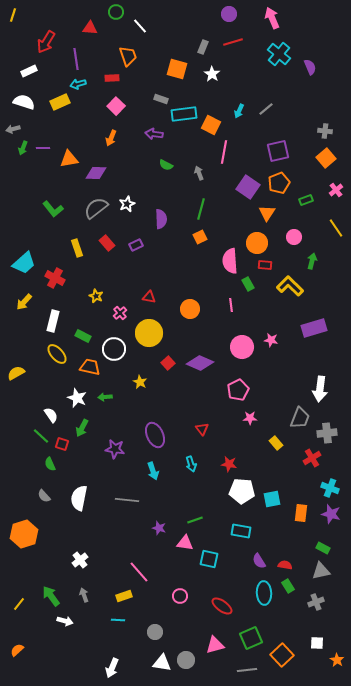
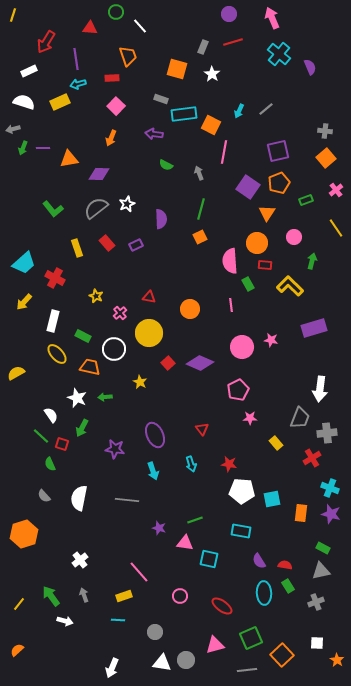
purple diamond at (96, 173): moved 3 px right, 1 px down
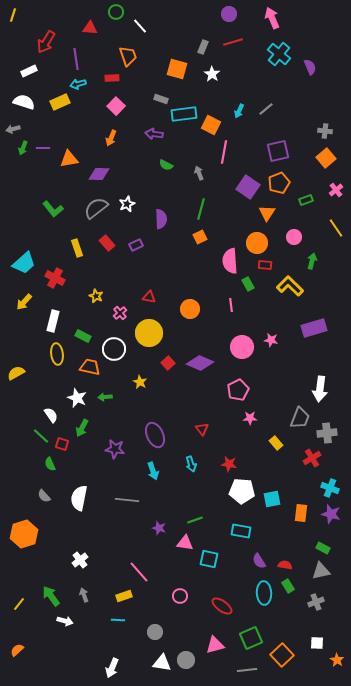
yellow ellipse at (57, 354): rotated 35 degrees clockwise
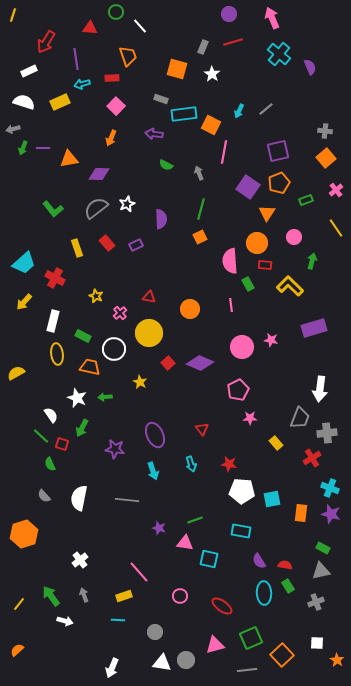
cyan arrow at (78, 84): moved 4 px right
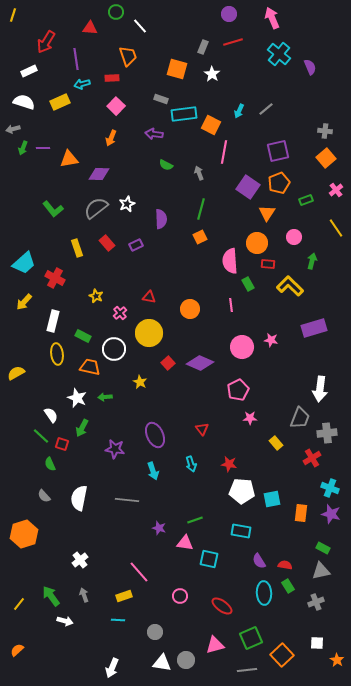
red rectangle at (265, 265): moved 3 px right, 1 px up
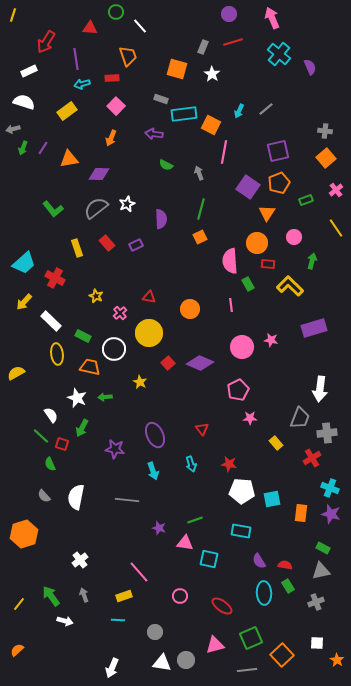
yellow rectangle at (60, 102): moved 7 px right, 9 px down; rotated 12 degrees counterclockwise
purple line at (43, 148): rotated 56 degrees counterclockwise
white rectangle at (53, 321): moved 2 px left; rotated 60 degrees counterclockwise
white semicircle at (79, 498): moved 3 px left, 1 px up
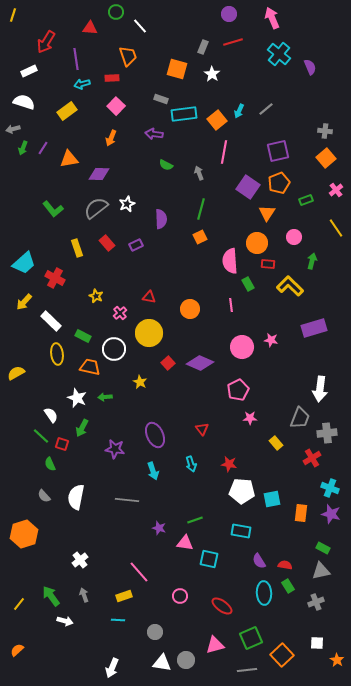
orange square at (211, 125): moved 6 px right, 5 px up; rotated 24 degrees clockwise
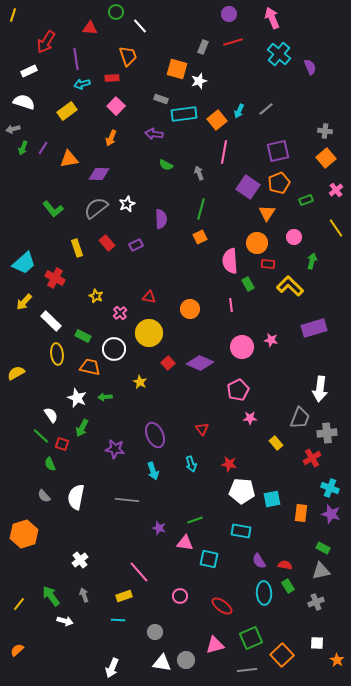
white star at (212, 74): moved 13 px left, 7 px down; rotated 21 degrees clockwise
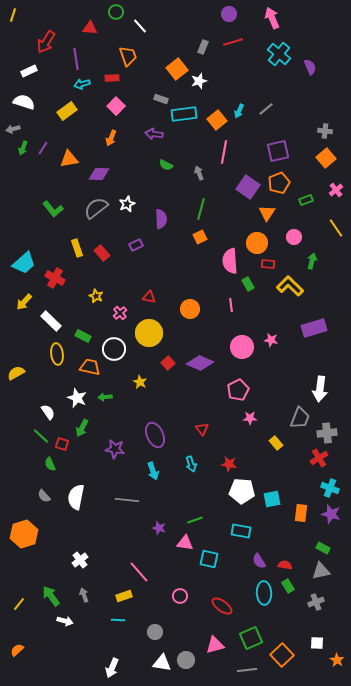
orange square at (177, 69): rotated 35 degrees clockwise
red rectangle at (107, 243): moved 5 px left, 10 px down
white semicircle at (51, 415): moved 3 px left, 3 px up
red cross at (312, 458): moved 7 px right
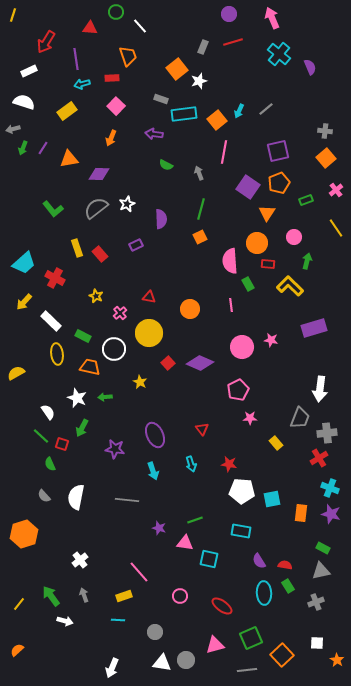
red rectangle at (102, 253): moved 2 px left, 1 px down
green arrow at (312, 261): moved 5 px left
